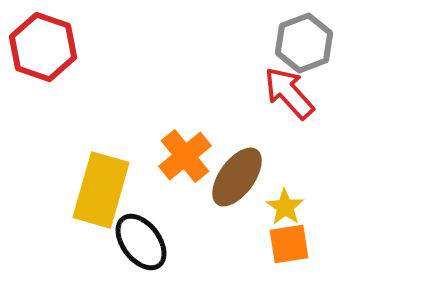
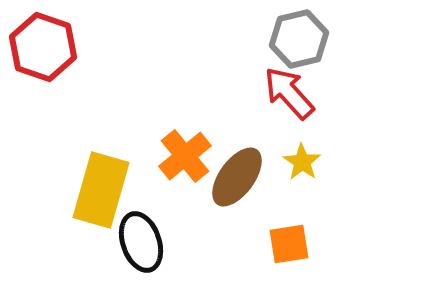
gray hexagon: moved 5 px left, 4 px up; rotated 8 degrees clockwise
yellow star: moved 17 px right, 45 px up
black ellipse: rotated 18 degrees clockwise
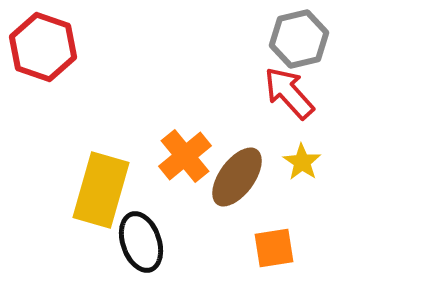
orange square: moved 15 px left, 4 px down
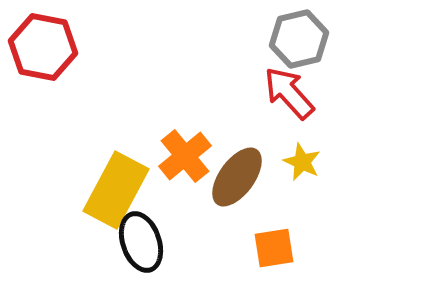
red hexagon: rotated 8 degrees counterclockwise
yellow star: rotated 9 degrees counterclockwise
yellow rectangle: moved 15 px right; rotated 12 degrees clockwise
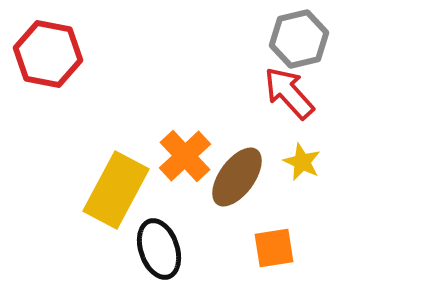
red hexagon: moved 5 px right, 7 px down
orange cross: rotated 4 degrees counterclockwise
black ellipse: moved 18 px right, 7 px down
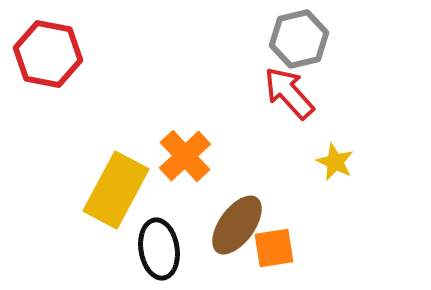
yellow star: moved 33 px right
brown ellipse: moved 48 px down
black ellipse: rotated 10 degrees clockwise
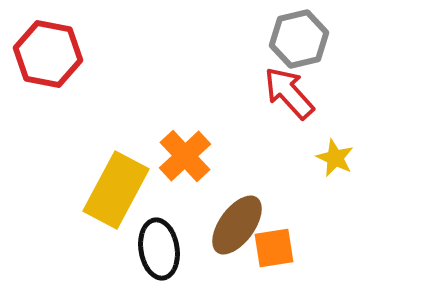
yellow star: moved 4 px up
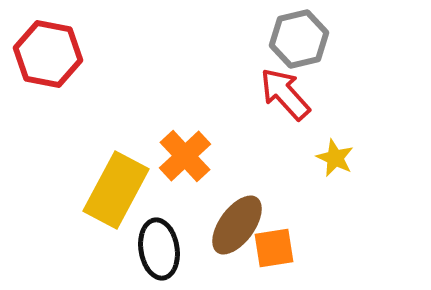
red arrow: moved 4 px left, 1 px down
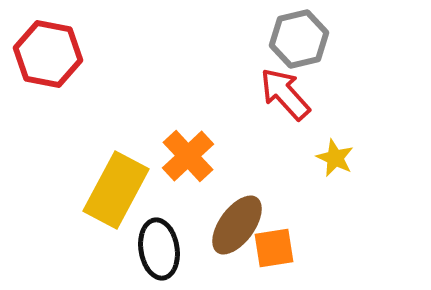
orange cross: moved 3 px right
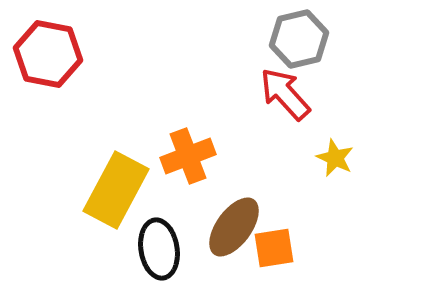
orange cross: rotated 22 degrees clockwise
brown ellipse: moved 3 px left, 2 px down
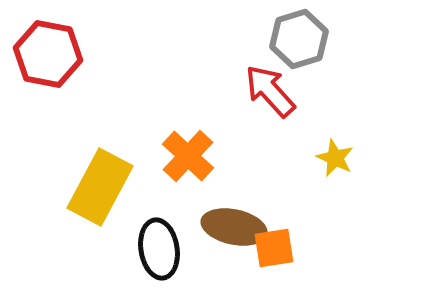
gray hexagon: rotated 4 degrees counterclockwise
red arrow: moved 15 px left, 3 px up
orange cross: rotated 26 degrees counterclockwise
yellow rectangle: moved 16 px left, 3 px up
brown ellipse: rotated 66 degrees clockwise
